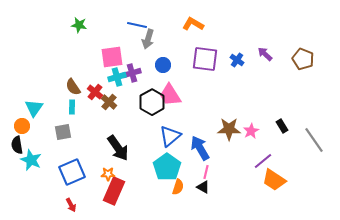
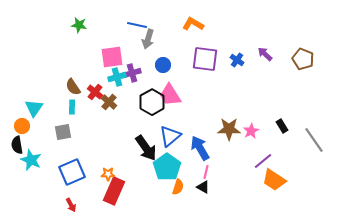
black arrow: moved 28 px right
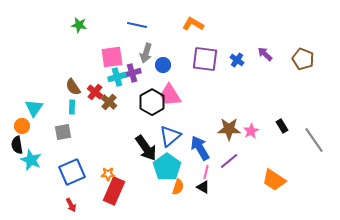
gray arrow: moved 2 px left, 14 px down
purple line: moved 34 px left
